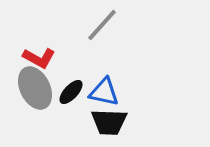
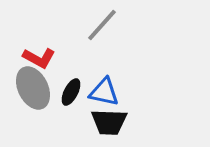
gray ellipse: moved 2 px left
black ellipse: rotated 16 degrees counterclockwise
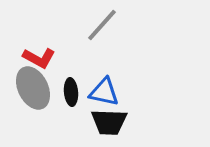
black ellipse: rotated 32 degrees counterclockwise
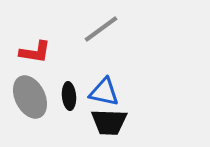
gray line: moved 1 px left, 4 px down; rotated 12 degrees clockwise
red L-shape: moved 4 px left, 6 px up; rotated 20 degrees counterclockwise
gray ellipse: moved 3 px left, 9 px down
black ellipse: moved 2 px left, 4 px down
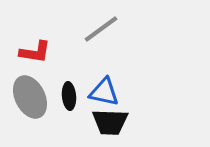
black trapezoid: moved 1 px right
